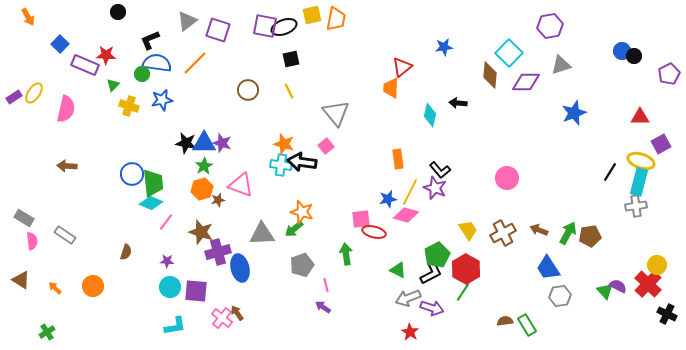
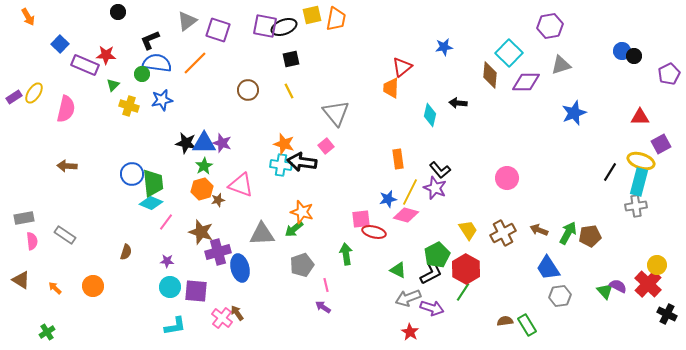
gray rectangle at (24, 218): rotated 42 degrees counterclockwise
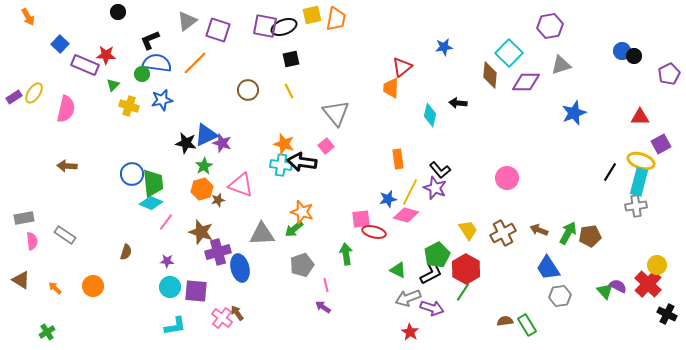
blue triangle at (204, 143): moved 2 px right, 8 px up; rotated 25 degrees counterclockwise
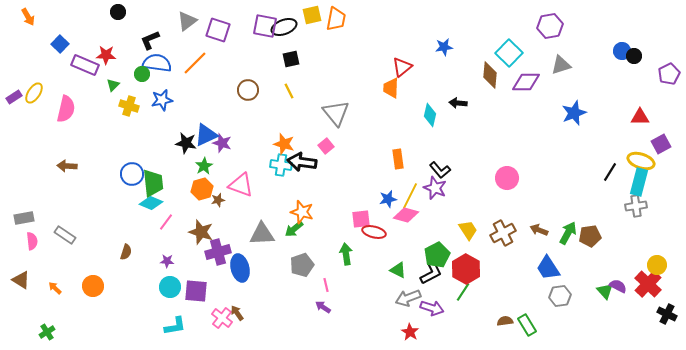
yellow line at (410, 192): moved 4 px down
